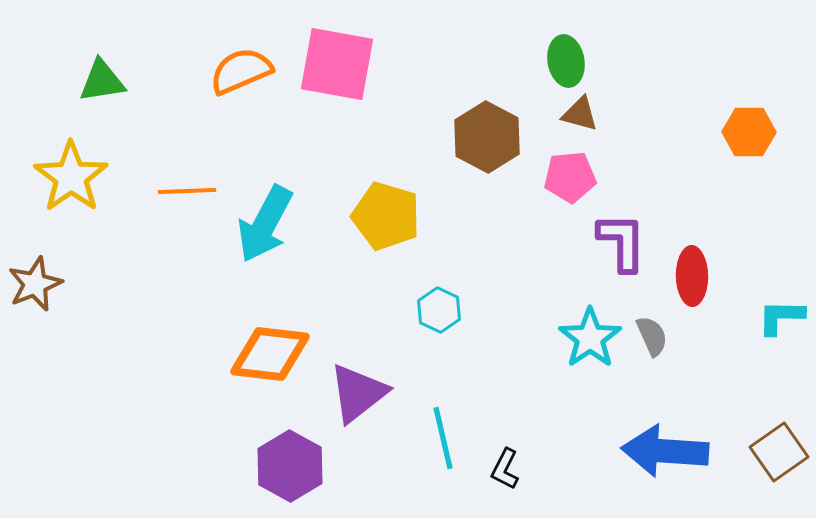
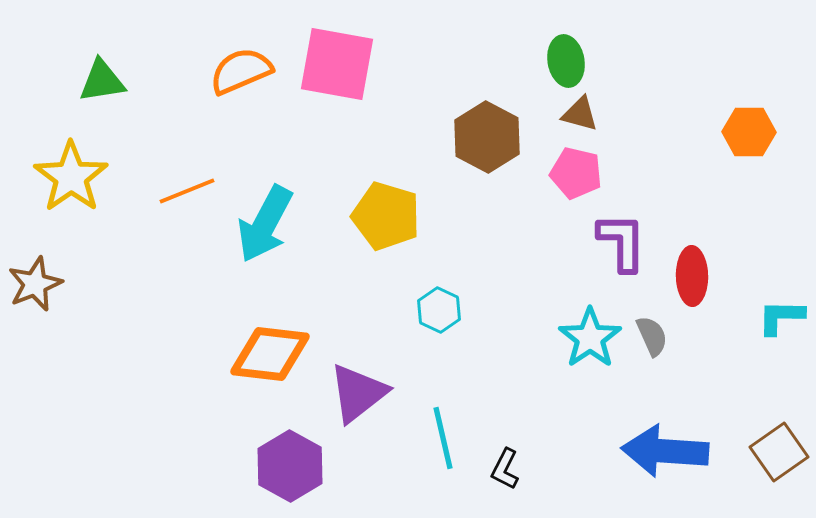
pink pentagon: moved 6 px right, 4 px up; rotated 18 degrees clockwise
orange line: rotated 20 degrees counterclockwise
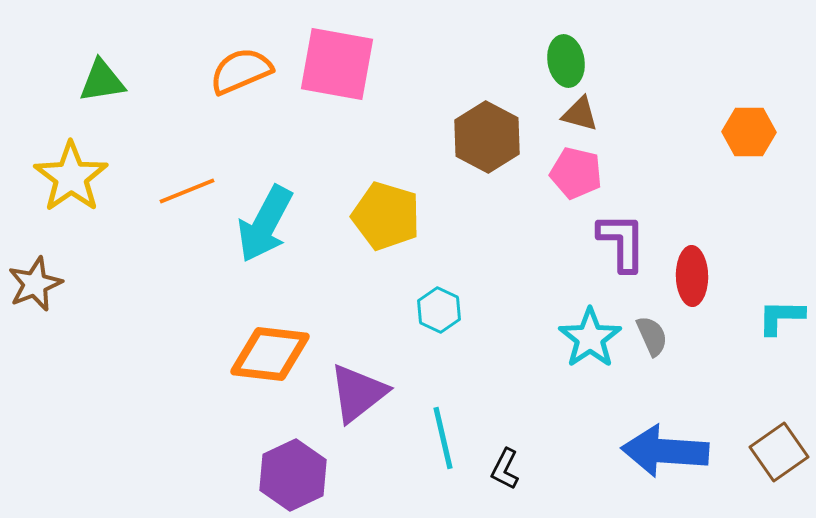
purple hexagon: moved 3 px right, 9 px down; rotated 6 degrees clockwise
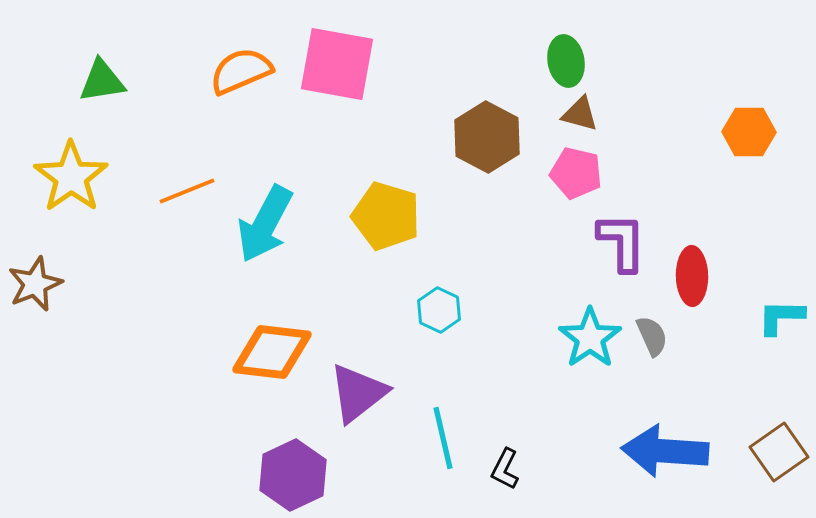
orange diamond: moved 2 px right, 2 px up
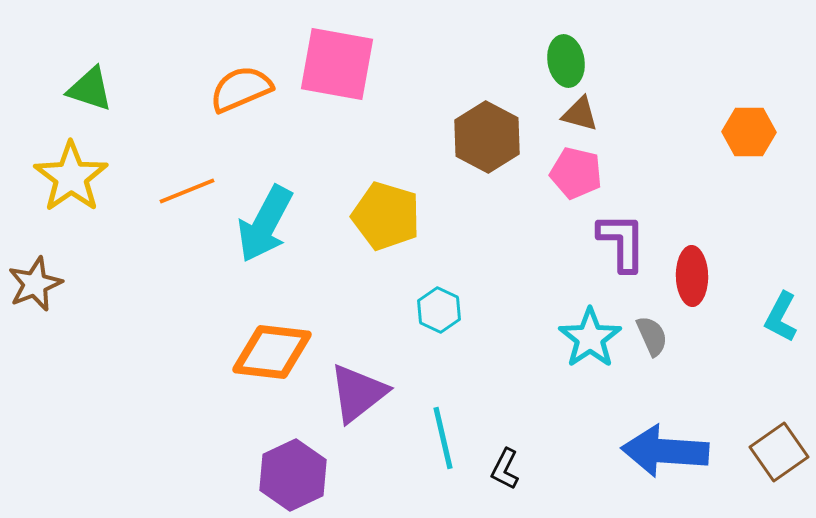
orange semicircle: moved 18 px down
green triangle: moved 12 px left, 8 px down; rotated 27 degrees clockwise
cyan L-shape: rotated 63 degrees counterclockwise
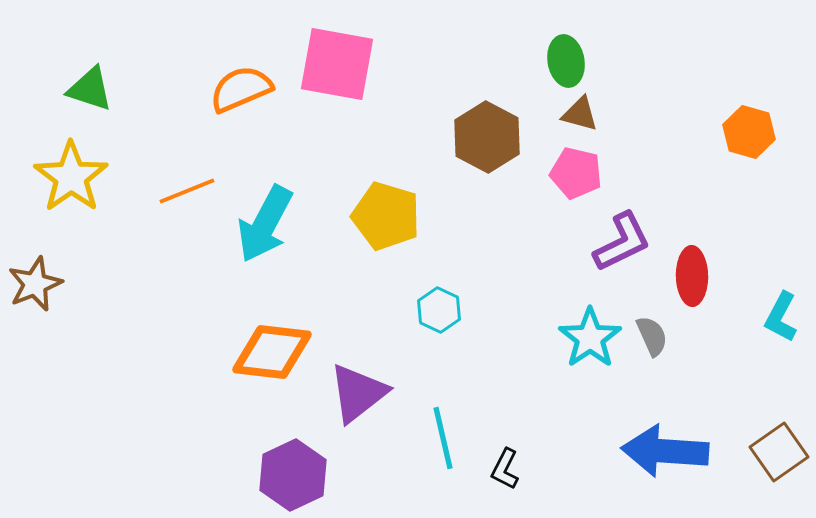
orange hexagon: rotated 15 degrees clockwise
purple L-shape: rotated 64 degrees clockwise
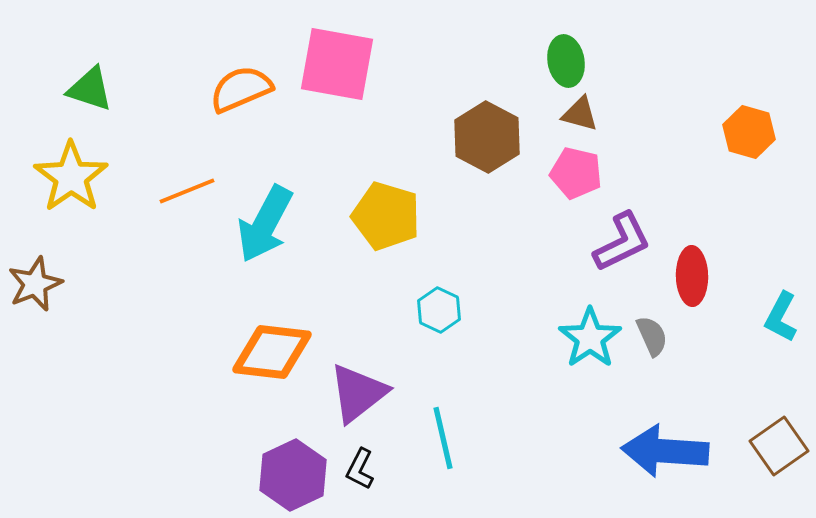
brown square: moved 6 px up
black L-shape: moved 145 px left
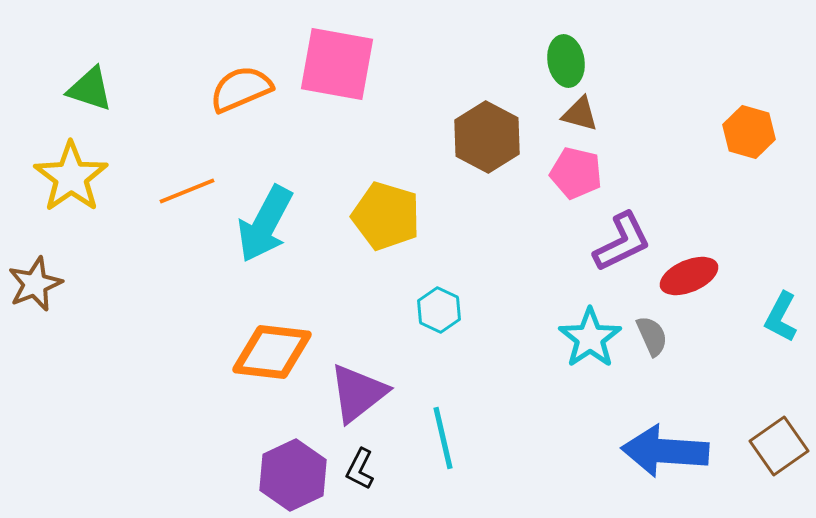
red ellipse: moved 3 px left; rotated 68 degrees clockwise
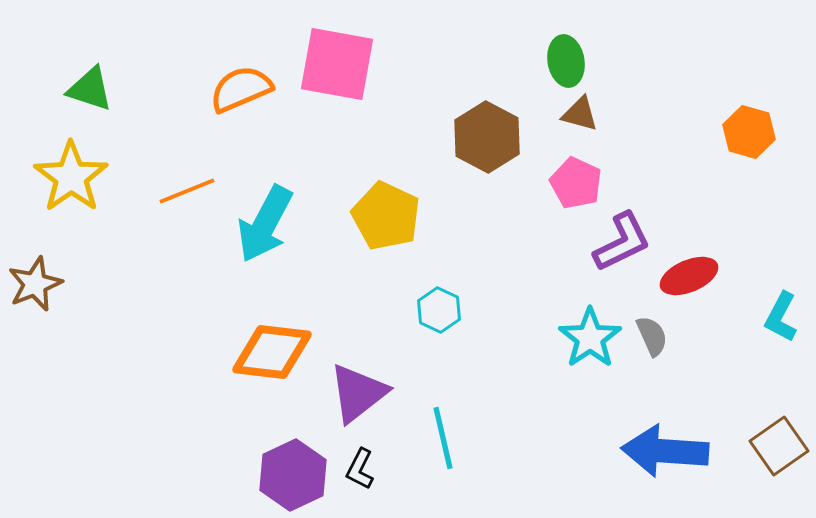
pink pentagon: moved 10 px down; rotated 12 degrees clockwise
yellow pentagon: rotated 8 degrees clockwise
